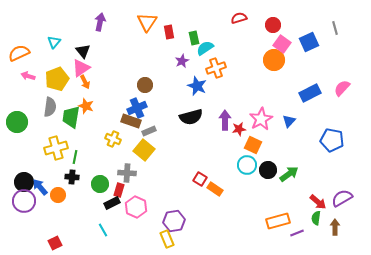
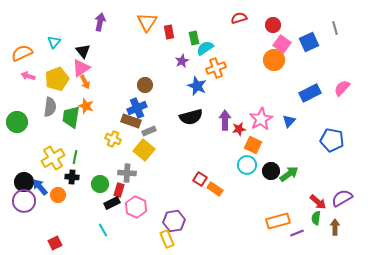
orange semicircle at (19, 53): moved 3 px right
yellow cross at (56, 148): moved 3 px left, 10 px down; rotated 15 degrees counterclockwise
black circle at (268, 170): moved 3 px right, 1 px down
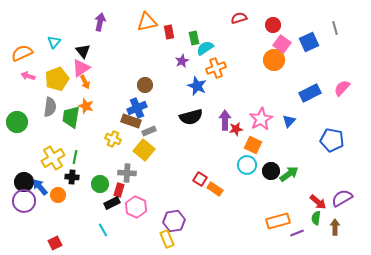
orange triangle at (147, 22): rotated 45 degrees clockwise
red star at (239, 129): moved 3 px left
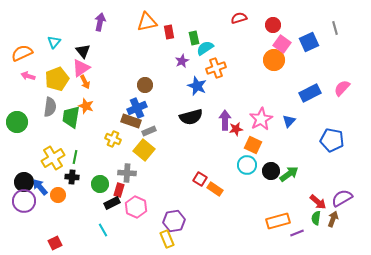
brown arrow at (335, 227): moved 2 px left, 8 px up; rotated 21 degrees clockwise
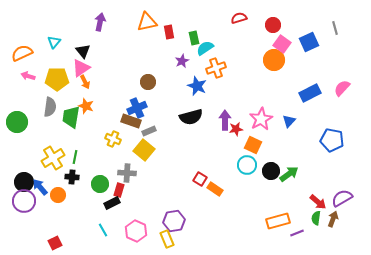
yellow pentagon at (57, 79): rotated 20 degrees clockwise
brown circle at (145, 85): moved 3 px right, 3 px up
pink hexagon at (136, 207): moved 24 px down
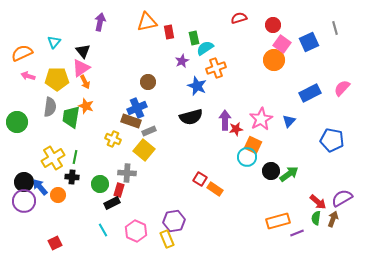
cyan circle at (247, 165): moved 8 px up
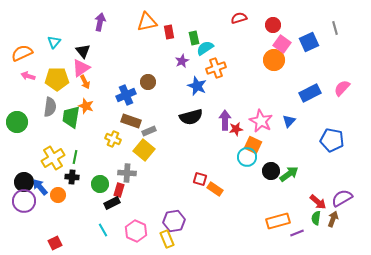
blue cross at (137, 108): moved 11 px left, 13 px up
pink star at (261, 119): moved 2 px down; rotated 15 degrees counterclockwise
red square at (200, 179): rotated 16 degrees counterclockwise
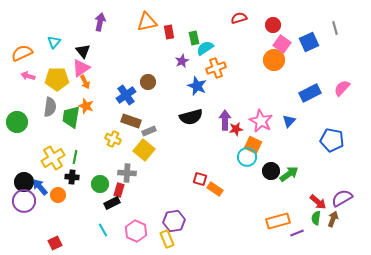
blue cross at (126, 95): rotated 12 degrees counterclockwise
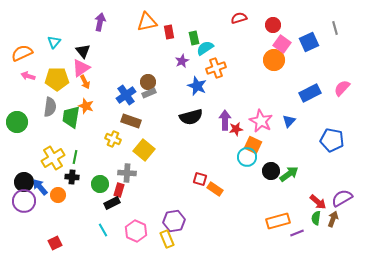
gray rectangle at (149, 131): moved 38 px up
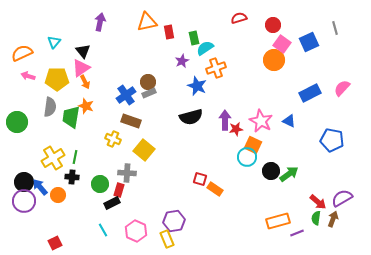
blue triangle at (289, 121): rotated 48 degrees counterclockwise
